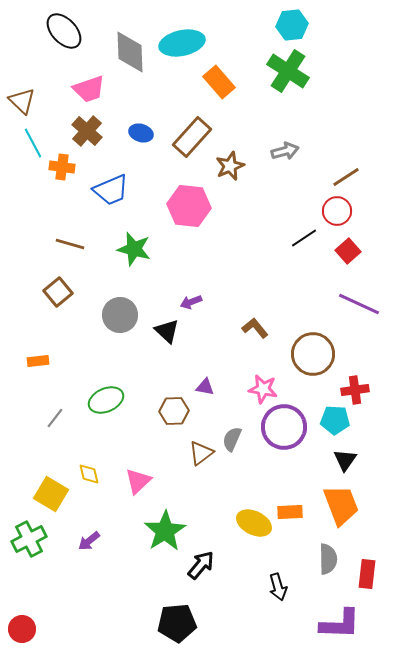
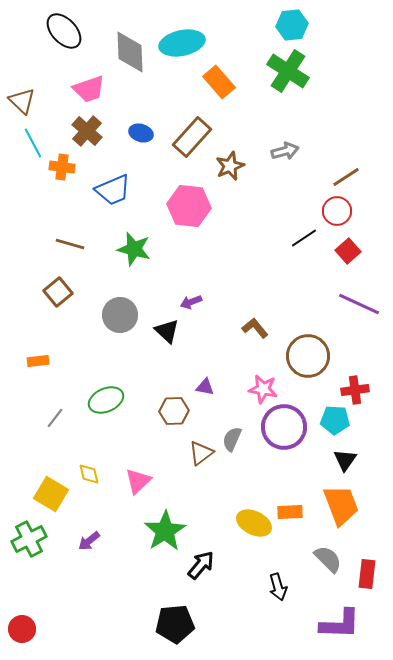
blue trapezoid at (111, 190): moved 2 px right
brown circle at (313, 354): moved 5 px left, 2 px down
gray semicircle at (328, 559): rotated 44 degrees counterclockwise
black pentagon at (177, 623): moved 2 px left, 1 px down
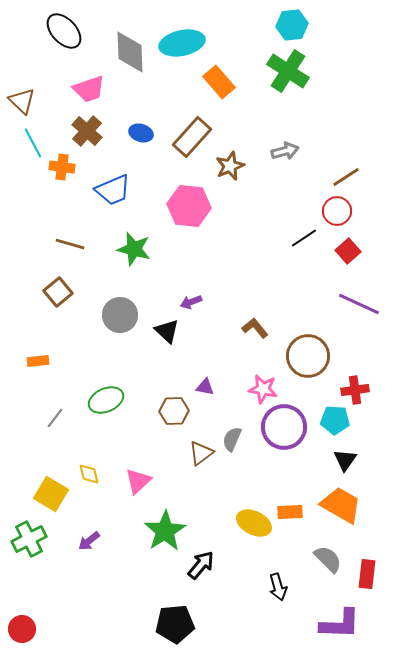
orange trapezoid at (341, 505): rotated 39 degrees counterclockwise
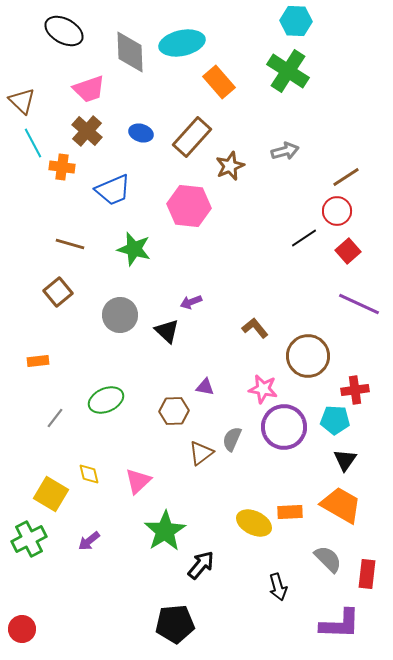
cyan hexagon at (292, 25): moved 4 px right, 4 px up; rotated 8 degrees clockwise
black ellipse at (64, 31): rotated 18 degrees counterclockwise
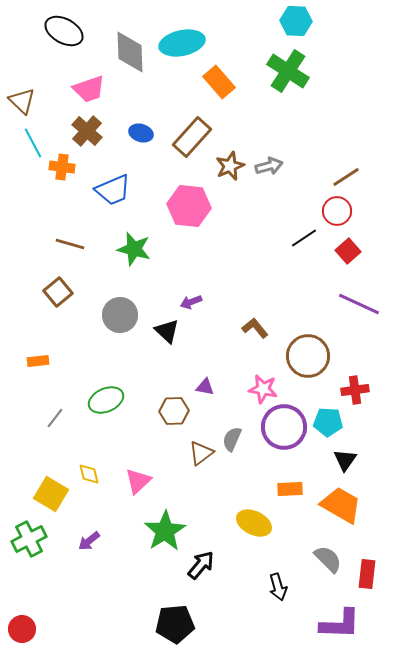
gray arrow at (285, 151): moved 16 px left, 15 px down
cyan pentagon at (335, 420): moved 7 px left, 2 px down
orange rectangle at (290, 512): moved 23 px up
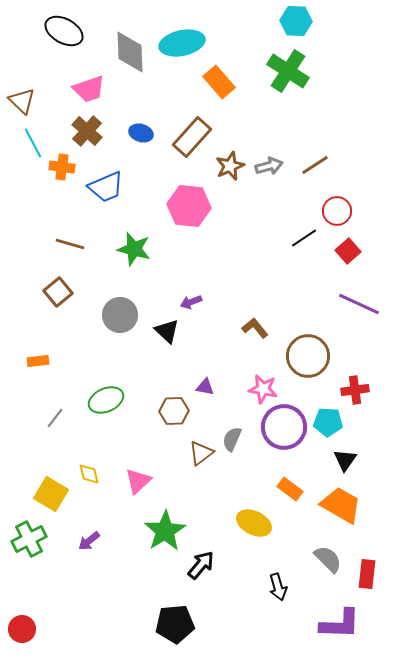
brown line at (346, 177): moved 31 px left, 12 px up
blue trapezoid at (113, 190): moved 7 px left, 3 px up
orange rectangle at (290, 489): rotated 40 degrees clockwise
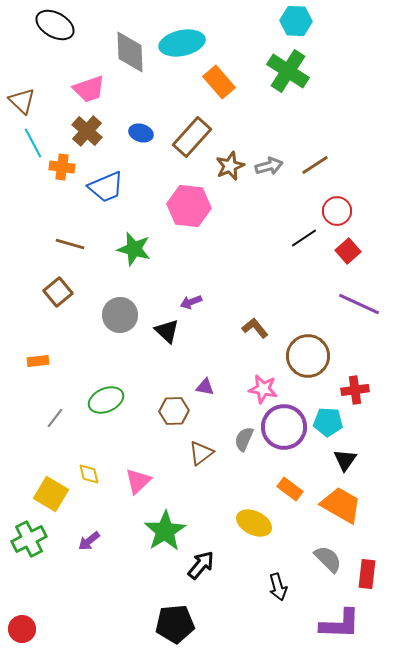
black ellipse at (64, 31): moved 9 px left, 6 px up
gray semicircle at (232, 439): moved 12 px right
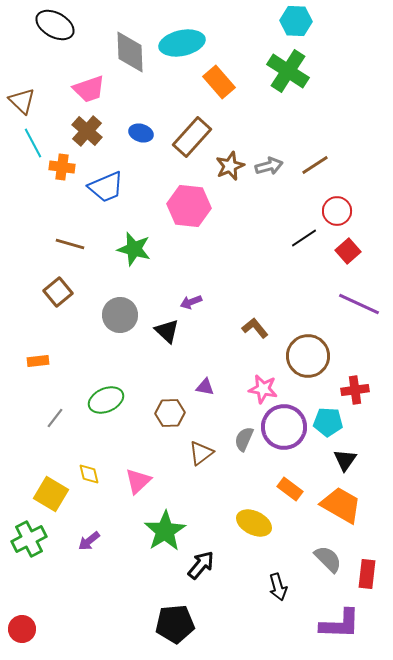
brown hexagon at (174, 411): moved 4 px left, 2 px down
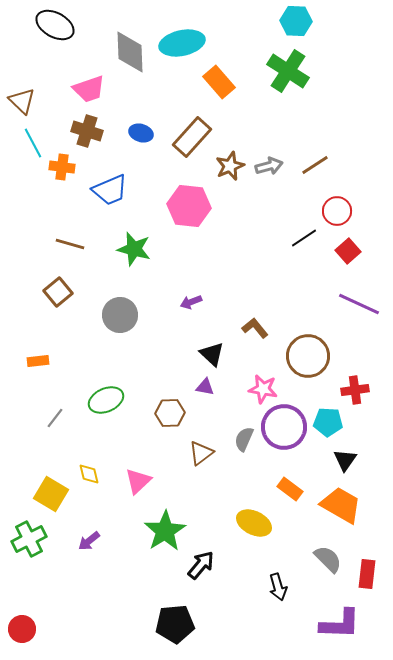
brown cross at (87, 131): rotated 24 degrees counterclockwise
blue trapezoid at (106, 187): moved 4 px right, 3 px down
black triangle at (167, 331): moved 45 px right, 23 px down
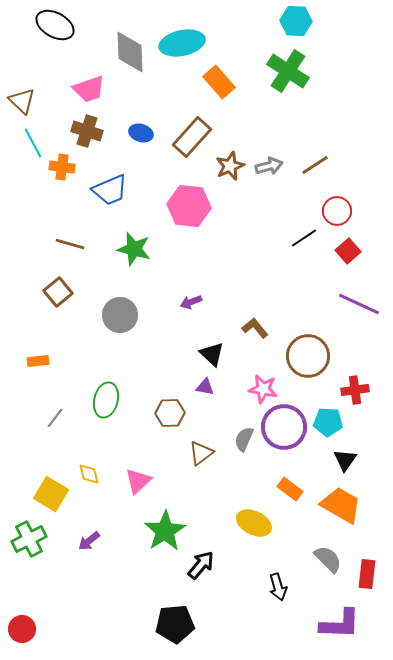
green ellipse at (106, 400): rotated 52 degrees counterclockwise
